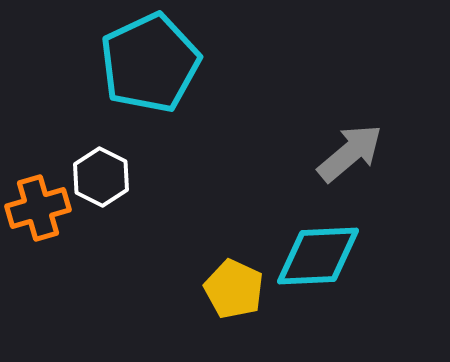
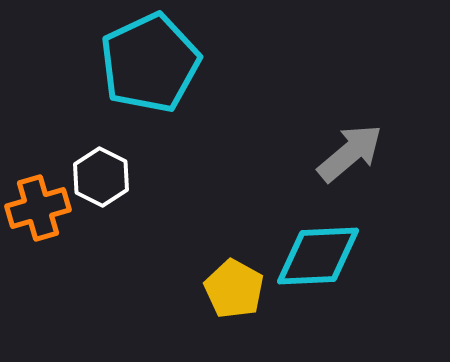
yellow pentagon: rotated 4 degrees clockwise
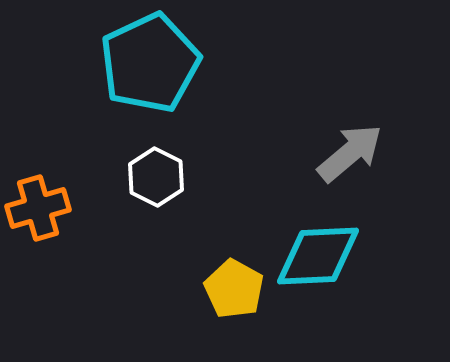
white hexagon: moved 55 px right
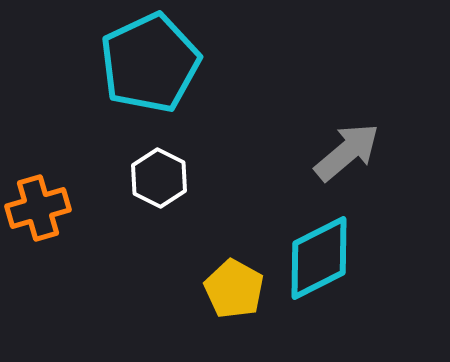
gray arrow: moved 3 px left, 1 px up
white hexagon: moved 3 px right, 1 px down
cyan diamond: moved 1 px right, 2 px down; rotated 24 degrees counterclockwise
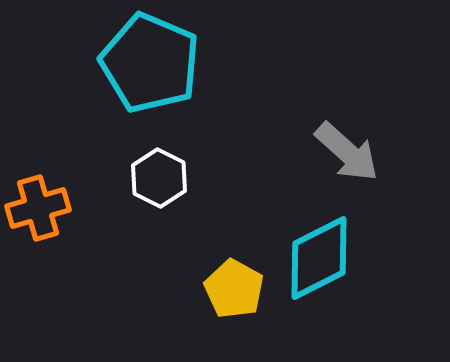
cyan pentagon: rotated 24 degrees counterclockwise
gray arrow: rotated 82 degrees clockwise
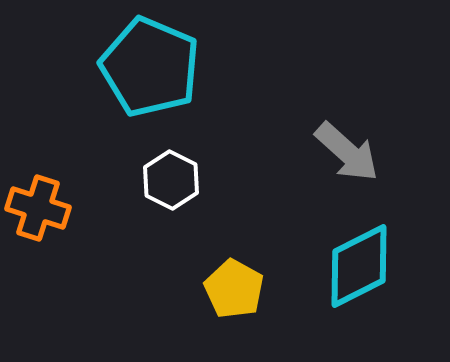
cyan pentagon: moved 4 px down
white hexagon: moved 12 px right, 2 px down
orange cross: rotated 34 degrees clockwise
cyan diamond: moved 40 px right, 8 px down
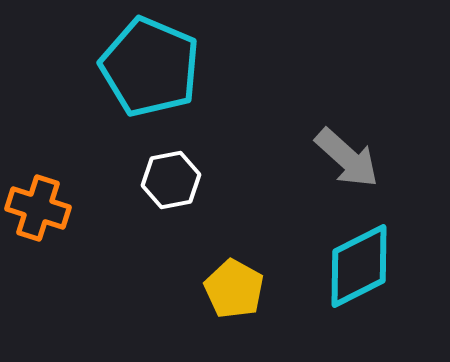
gray arrow: moved 6 px down
white hexagon: rotated 22 degrees clockwise
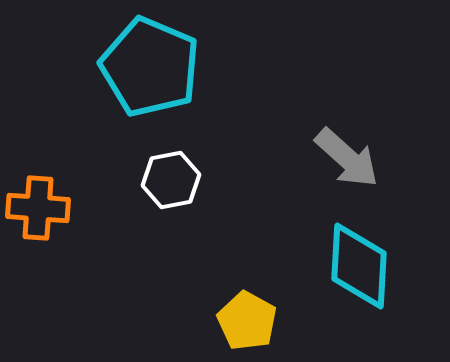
orange cross: rotated 14 degrees counterclockwise
cyan diamond: rotated 60 degrees counterclockwise
yellow pentagon: moved 13 px right, 32 px down
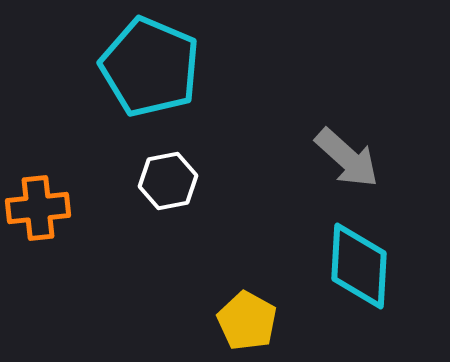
white hexagon: moved 3 px left, 1 px down
orange cross: rotated 10 degrees counterclockwise
